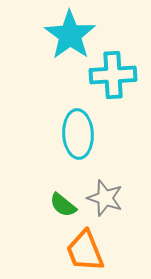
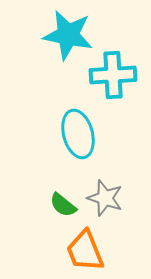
cyan star: moved 2 px left; rotated 24 degrees counterclockwise
cyan ellipse: rotated 12 degrees counterclockwise
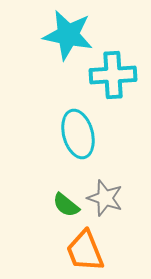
green semicircle: moved 3 px right
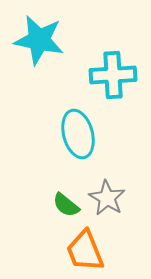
cyan star: moved 29 px left, 5 px down
gray star: moved 2 px right; rotated 12 degrees clockwise
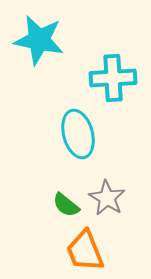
cyan cross: moved 3 px down
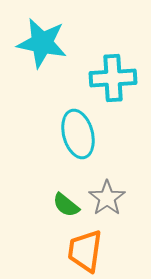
cyan star: moved 3 px right, 3 px down
gray star: rotated 6 degrees clockwise
orange trapezoid: rotated 30 degrees clockwise
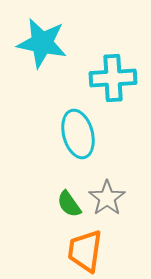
green semicircle: moved 3 px right, 1 px up; rotated 16 degrees clockwise
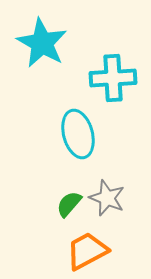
cyan star: rotated 18 degrees clockwise
gray star: rotated 15 degrees counterclockwise
green semicircle: rotated 76 degrees clockwise
orange trapezoid: moved 2 px right; rotated 54 degrees clockwise
